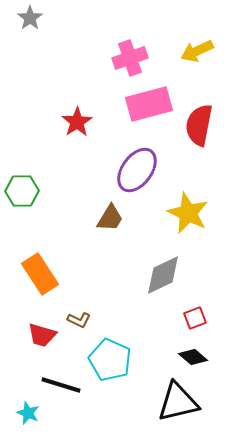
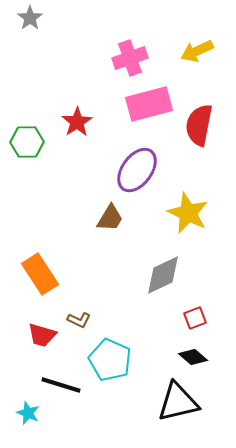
green hexagon: moved 5 px right, 49 px up
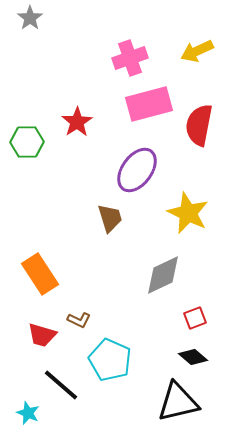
brown trapezoid: rotated 48 degrees counterclockwise
black line: rotated 24 degrees clockwise
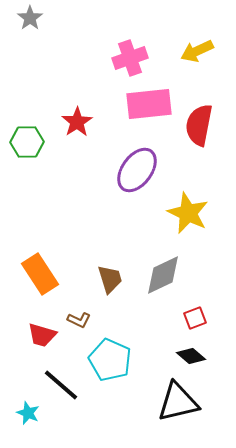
pink rectangle: rotated 9 degrees clockwise
brown trapezoid: moved 61 px down
black diamond: moved 2 px left, 1 px up
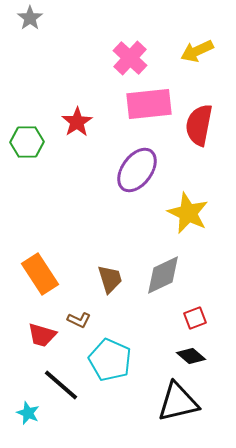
pink cross: rotated 28 degrees counterclockwise
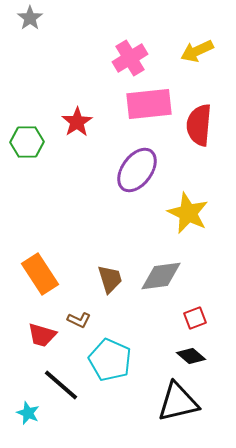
pink cross: rotated 16 degrees clockwise
red semicircle: rotated 6 degrees counterclockwise
gray diamond: moved 2 px left, 1 px down; rotated 18 degrees clockwise
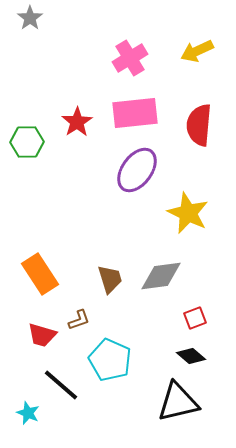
pink rectangle: moved 14 px left, 9 px down
brown L-shape: rotated 45 degrees counterclockwise
